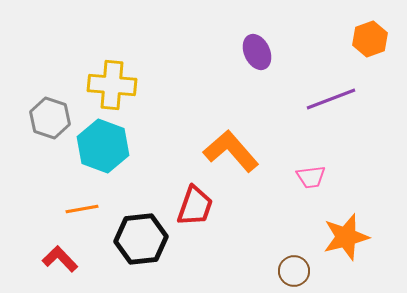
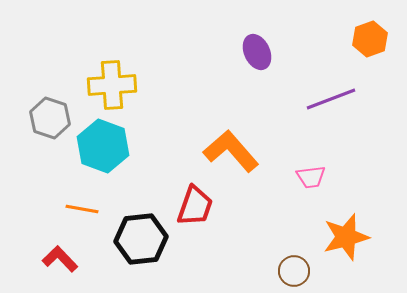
yellow cross: rotated 9 degrees counterclockwise
orange line: rotated 20 degrees clockwise
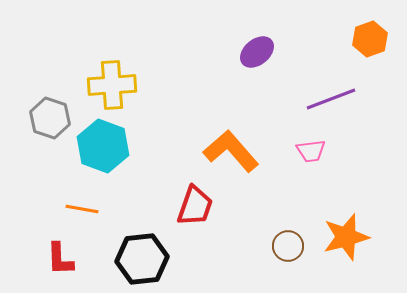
purple ellipse: rotated 76 degrees clockwise
pink trapezoid: moved 26 px up
black hexagon: moved 1 px right, 20 px down
red L-shape: rotated 138 degrees counterclockwise
brown circle: moved 6 px left, 25 px up
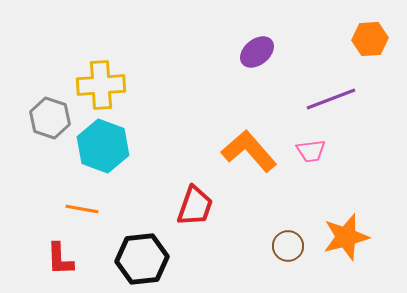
orange hexagon: rotated 16 degrees clockwise
yellow cross: moved 11 px left
orange L-shape: moved 18 px right
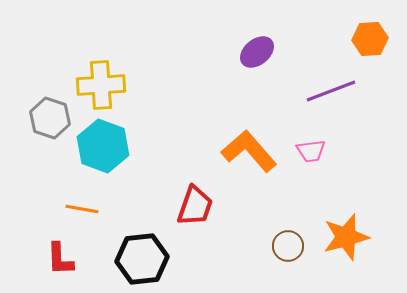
purple line: moved 8 px up
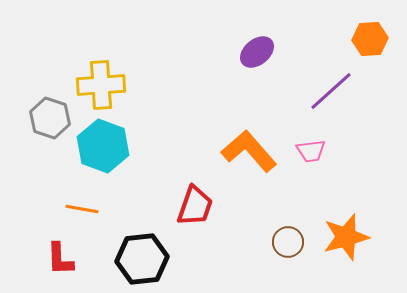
purple line: rotated 21 degrees counterclockwise
brown circle: moved 4 px up
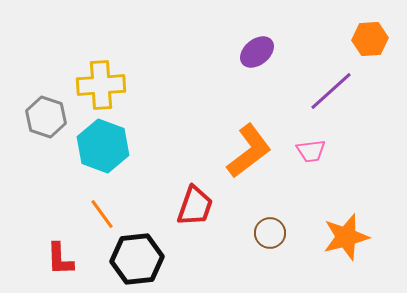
gray hexagon: moved 4 px left, 1 px up
orange L-shape: rotated 94 degrees clockwise
orange line: moved 20 px right, 5 px down; rotated 44 degrees clockwise
brown circle: moved 18 px left, 9 px up
black hexagon: moved 5 px left
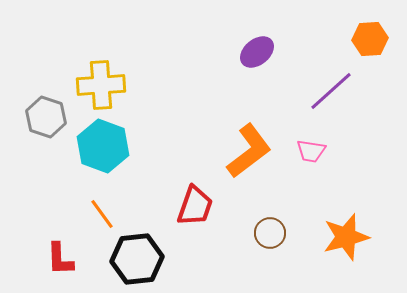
pink trapezoid: rotated 16 degrees clockwise
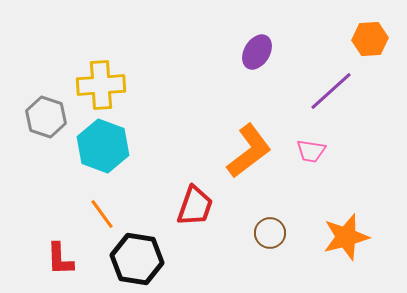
purple ellipse: rotated 20 degrees counterclockwise
black hexagon: rotated 15 degrees clockwise
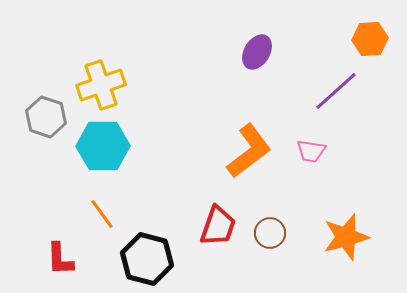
yellow cross: rotated 15 degrees counterclockwise
purple line: moved 5 px right
cyan hexagon: rotated 21 degrees counterclockwise
red trapezoid: moved 23 px right, 20 px down
black hexagon: moved 10 px right; rotated 6 degrees clockwise
